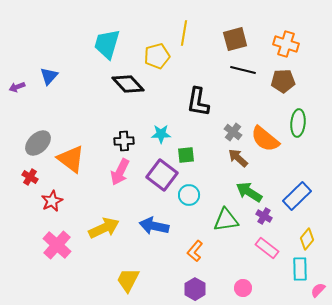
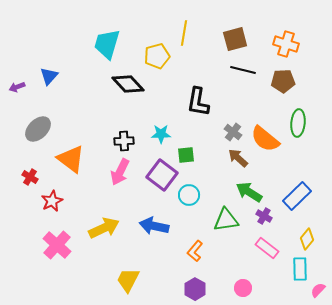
gray ellipse: moved 14 px up
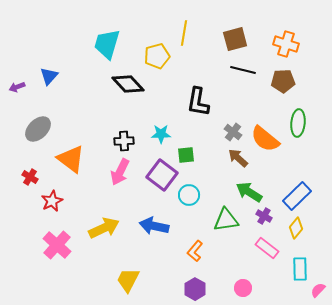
yellow diamond: moved 11 px left, 11 px up
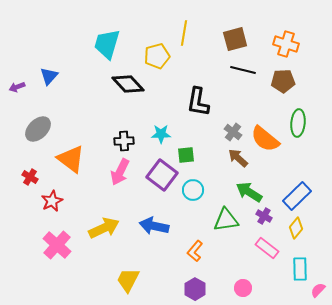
cyan circle: moved 4 px right, 5 px up
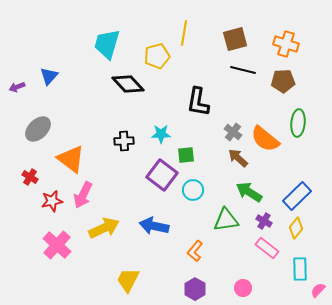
pink arrow: moved 37 px left, 23 px down
red star: rotated 15 degrees clockwise
purple cross: moved 5 px down
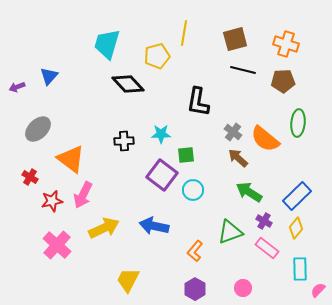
green triangle: moved 4 px right, 12 px down; rotated 12 degrees counterclockwise
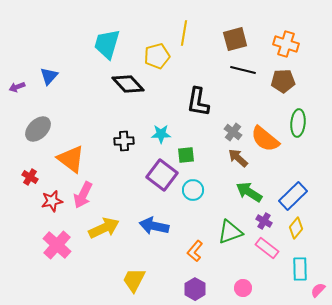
blue rectangle: moved 4 px left
yellow trapezoid: moved 6 px right
